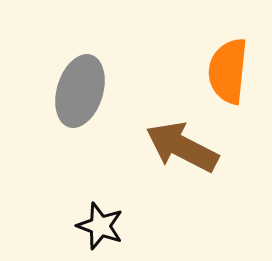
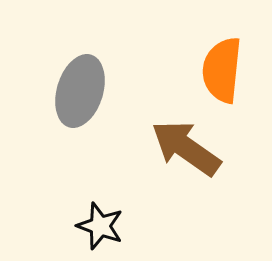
orange semicircle: moved 6 px left, 1 px up
brown arrow: moved 4 px right, 1 px down; rotated 8 degrees clockwise
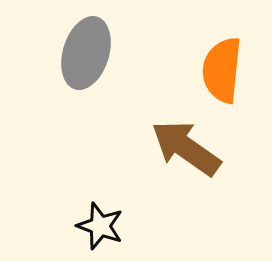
gray ellipse: moved 6 px right, 38 px up
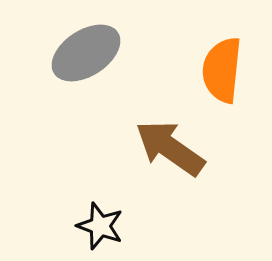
gray ellipse: rotated 40 degrees clockwise
brown arrow: moved 16 px left
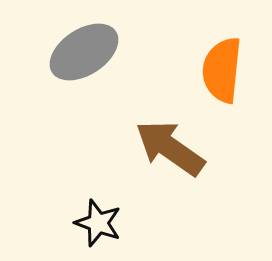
gray ellipse: moved 2 px left, 1 px up
black star: moved 2 px left, 3 px up
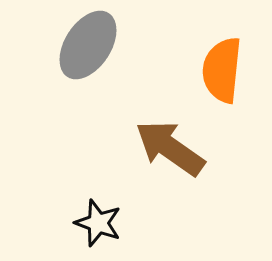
gray ellipse: moved 4 px right, 7 px up; rotated 24 degrees counterclockwise
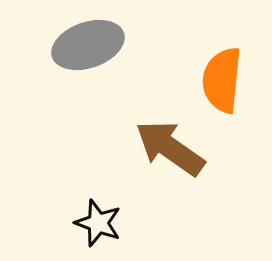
gray ellipse: rotated 38 degrees clockwise
orange semicircle: moved 10 px down
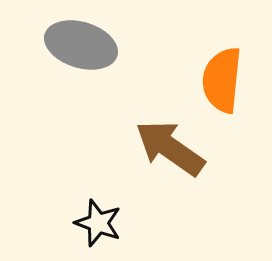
gray ellipse: moved 7 px left; rotated 36 degrees clockwise
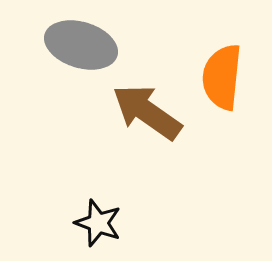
orange semicircle: moved 3 px up
brown arrow: moved 23 px left, 36 px up
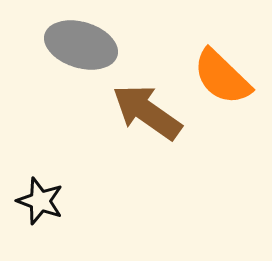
orange semicircle: rotated 52 degrees counterclockwise
black star: moved 58 px left, 22 px up
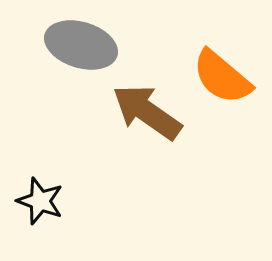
orange semicircle: rotated 4 degrees counterclockwise
